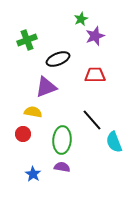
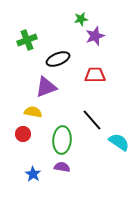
green star: rotated 16 degrees clockwise
cyan semicircle: moved 5 px right; rotated 145 degrees clockwise
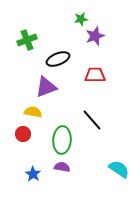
cyan semicircle: moved 27 px down
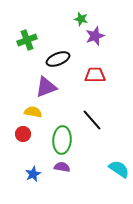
green star: rotated 24 degrees clockwise
blue star: rotated 14 degrees clockwise
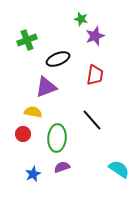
red trapezoid: rotated 100 degrees clockwise
green ellipse: moved 5 px left, 2 px up
purple semicircle: rotated 28 degrees counterclockwise
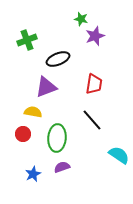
red trapezoid: moved 1 px left, 9 px down
cyan semicircle: moved 14 px up
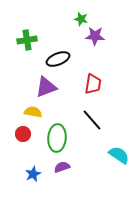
purple star: rotated 24 degrees clockwise
green cross: rotated 12 degrees clockwise
red trapezoid: moved 1 px left
